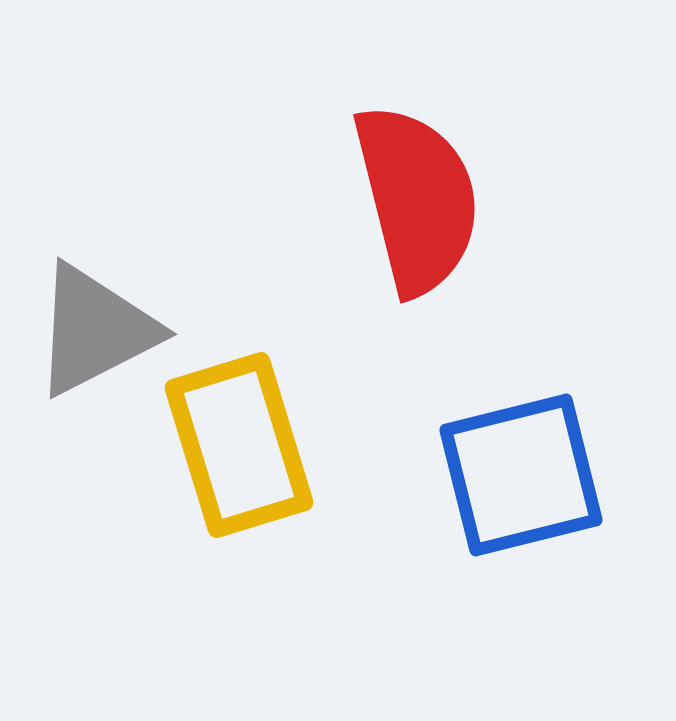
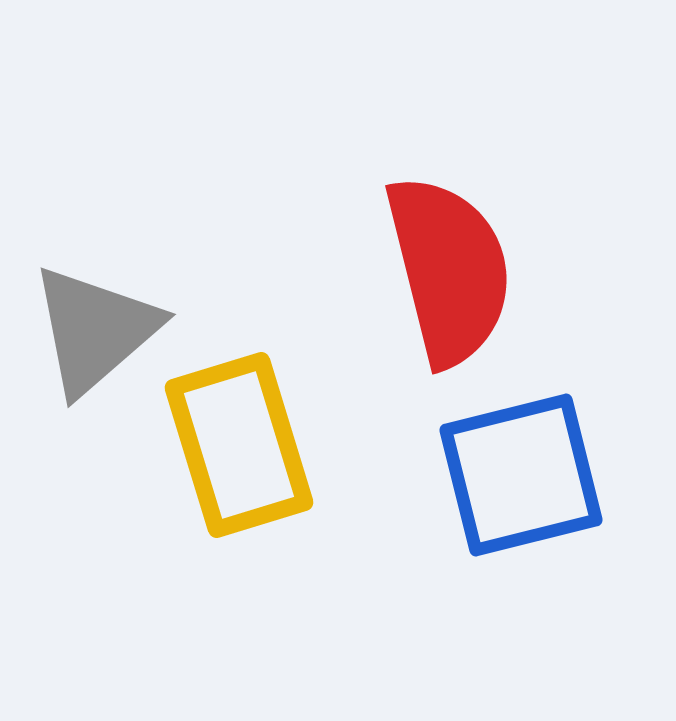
red semicircle: moved 32 px right, 71 px down
gray triangle: rotated 14 degrees counterclockwise
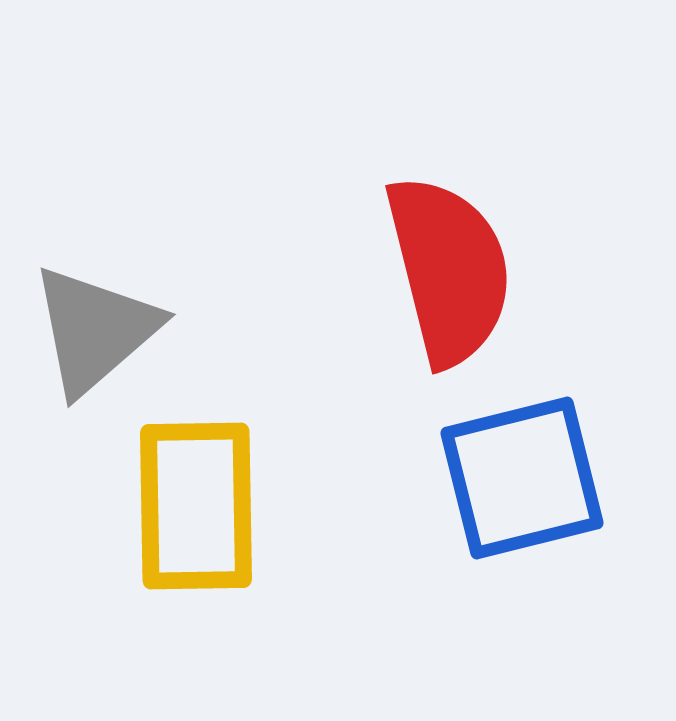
yellow rectangle: moved 43 px left, 61 px down; rotated 16 degrees clockwise
blue square: moved 1 px right, 3 px down
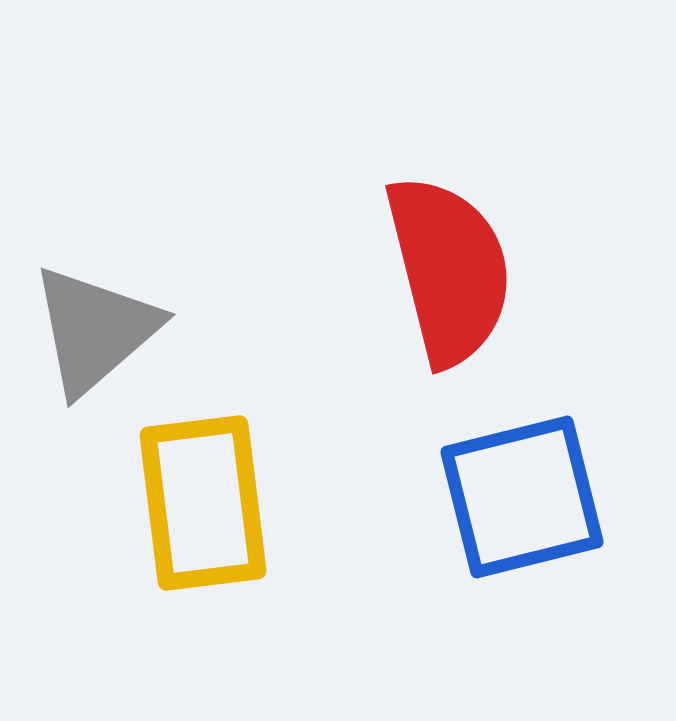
blue square: moved 19 px down
yellow rectangle: moved 7 px right, 3 px up; rotated 6 degrees counterclockwise
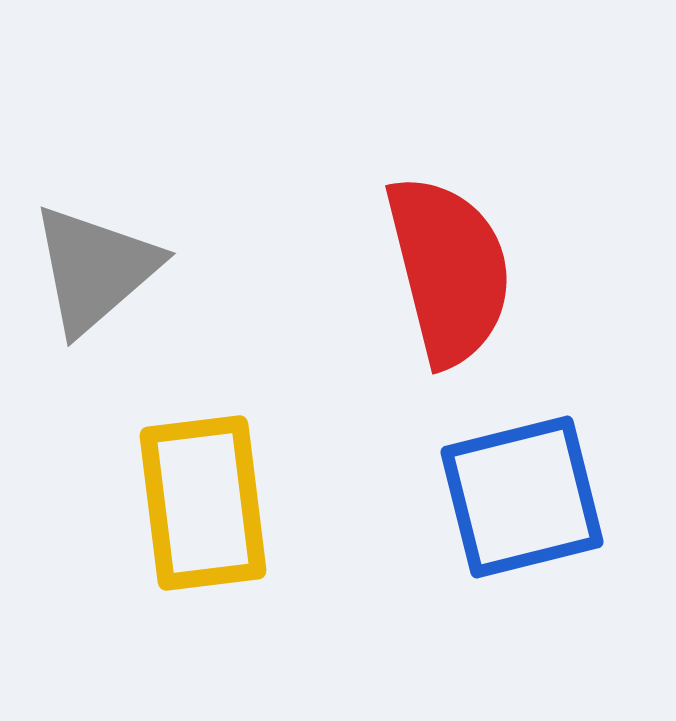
gray triangle: moved 61 px up
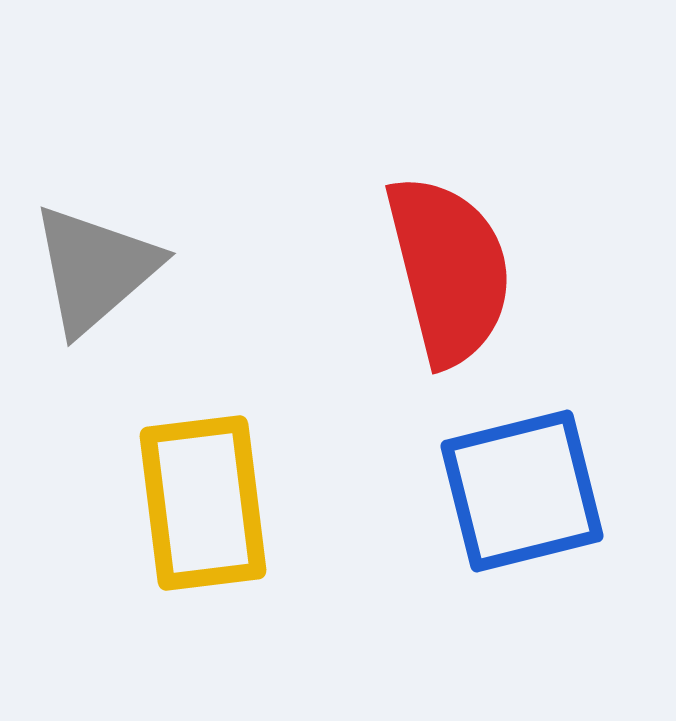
blue square: moved 6 px up
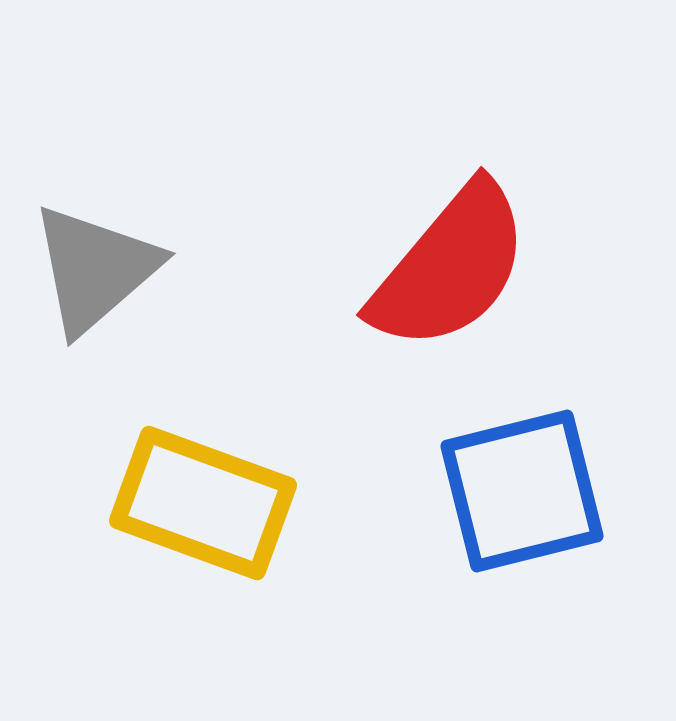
red semicircle: moved 1 px right, 3 px up; rotated 54 degrees clockwise
yellow rectangle: rotated 63 degrees counterclockwise
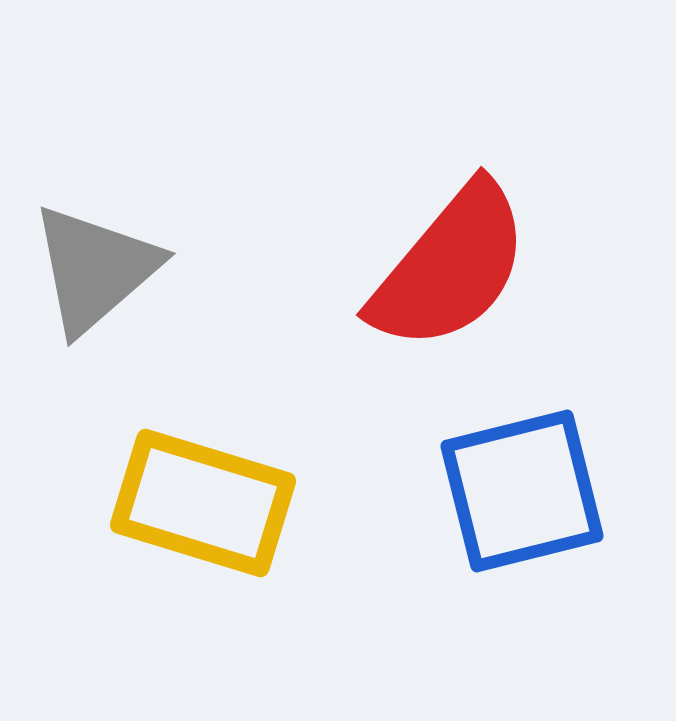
yellow rectangle: rotated 3 degrees counterclockwise
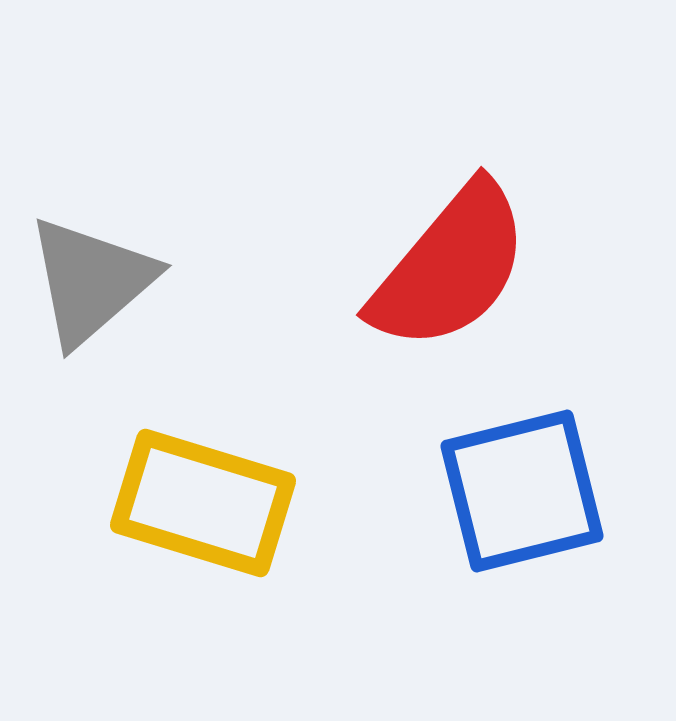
gray triangle: moved 4 px left, 12 px down
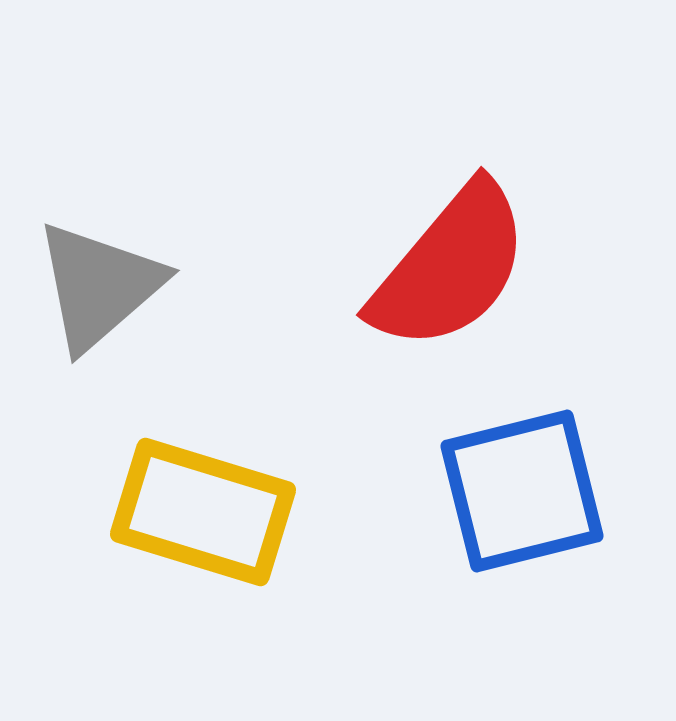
gray triangle: moved 8 px right, 5 px down
yellow rectangle: moved 9 px down
